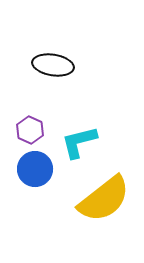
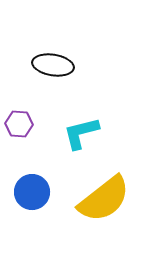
purple hexagon: moved 11 px left, 6 px up; rotated 20 degrees counterclockwise
cyan L-shape: moved 2 px right, 9 px up
blue circle: moved 3 px left, 23 px down
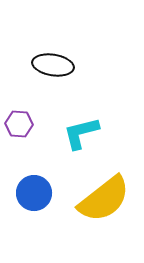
blue circle: moved 2 px right, 1 px down
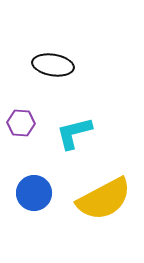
purple hexagon: moved 2 px right, 1 px up
cyan L-shape: moved 7 px left
yellow semicircle: rotated 10 degrees clockwise
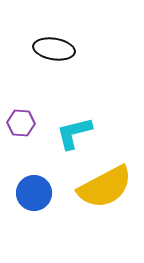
black ellipse: moved 1 px right, 16 px up
yellow semicircle: moved 1 px right, 12 px up
